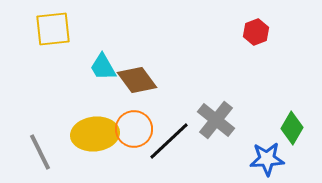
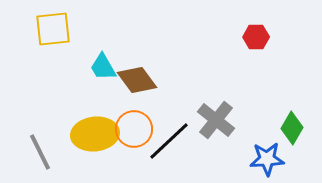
red hexagon: moved 5 px down; rotated 20 degrees clockwise
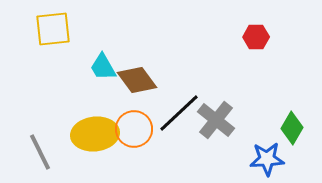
black line: moved 10 px right, 28 px up
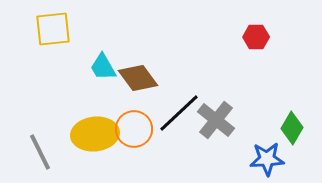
brown diamond: moved 1 px right, 2 px up
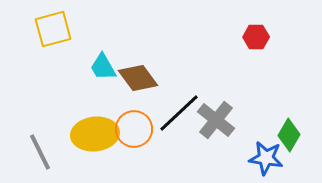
yellow square: rotated 9 degrees counterclockwise
green diamond: moved 3 px left, 7 px down
blue star: moved 1 px left, 1 px up; rotated 12 degrees clockwise
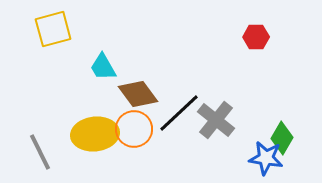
brown diamond: moved 16 px down
green diamond: moved 7 px left, 3 px down
